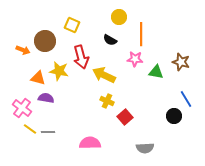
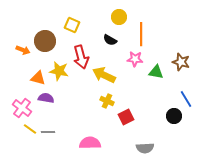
red square: moved 1 px right; rotated 14 degrees clockwise
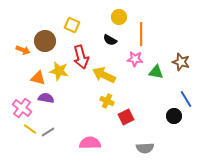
gray line: rotated 32 degrees counterclockwise
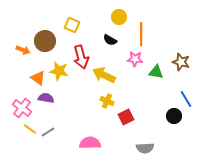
orange triangle: rotated 21 degrees clockwise
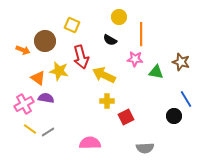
yellow cross: rotated 24 degrees counterclockwise
pink cross: moved 2 px right, 4 px up; rotated 24 degrees clockwise
